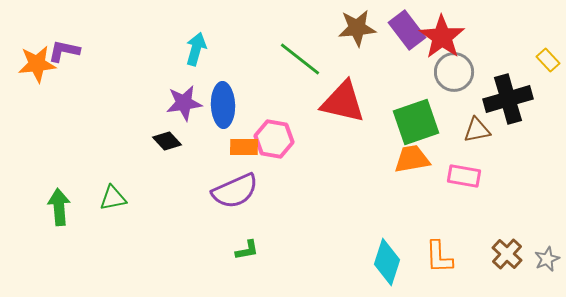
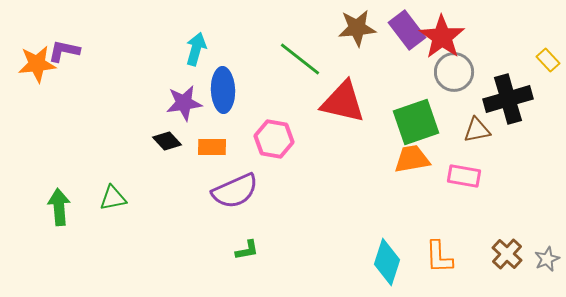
blue ellipse: moved 15 px up
orange rectangle: moved 32 px left
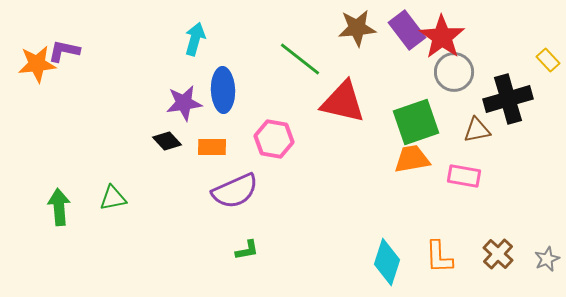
cyan arrow: moved 1 px left, 10 px up
brown cross: moved 9 px left
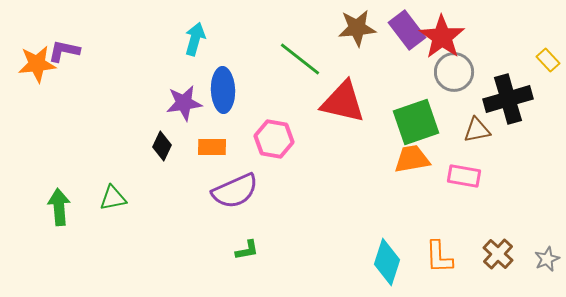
black diamond: moved 5 px left, 5 px down; rotated 68 degrees clockwise
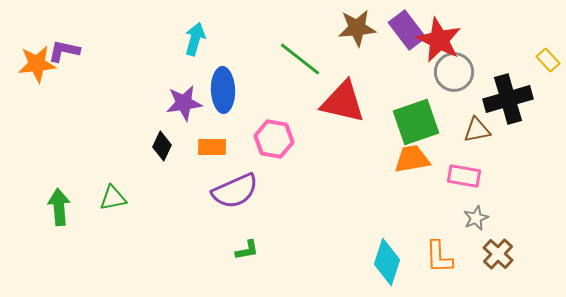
red star: moved 3 px left, 3 px down; rotated 9 degrees counterclockwise
gray star: moved 71 px left, 41 px up
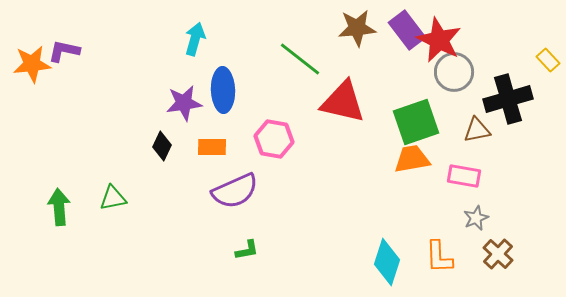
orange star: moved 5 px left
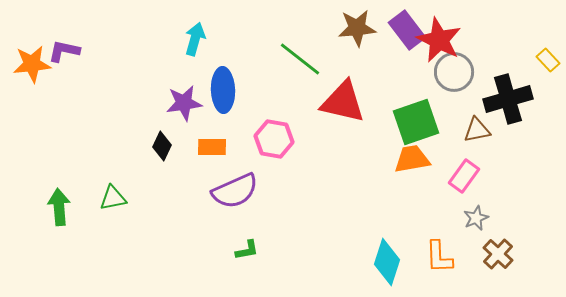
pink rectangle: rotated 64 degrees counterclockwise
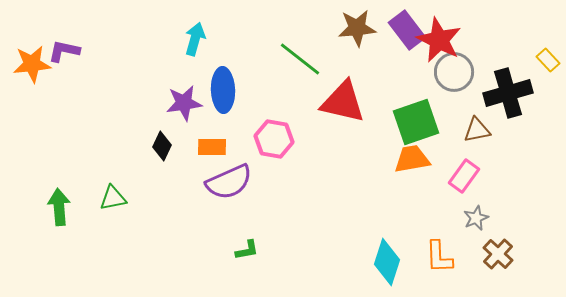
black cross: moved 6 px up
purple semicircle: moved 6 px left, 9 px up
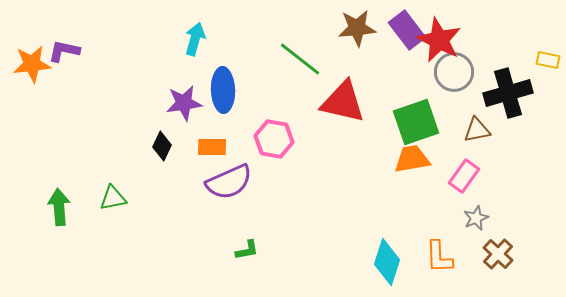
yellow rectangle: rotated 35 degrees counterclockwise
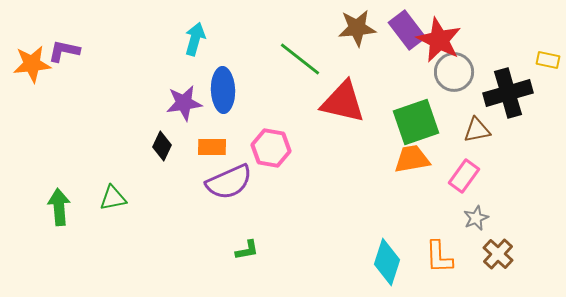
pink hexagon: moved 3 px left, 9 px down
